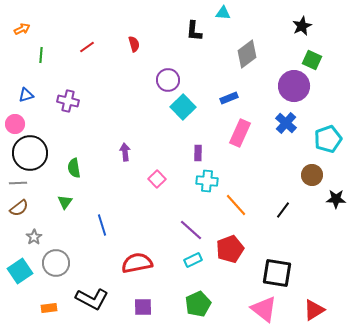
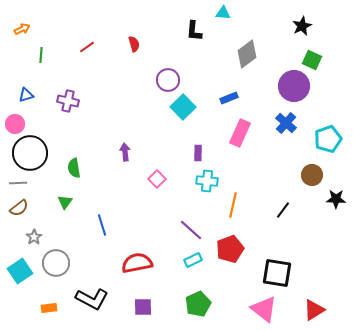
orange line at (236, 205): moved 3 px left; rotated 55 degrees clockwise
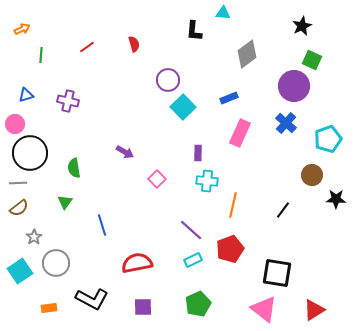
purple arrow at (125, 152): rotated 126 degrees clockwise
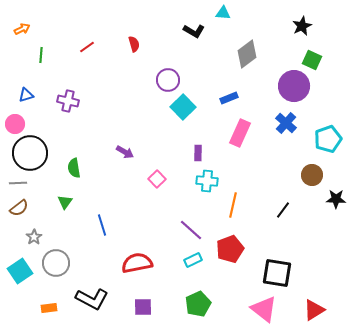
black L-shape at (194, 31): rotated 65 degrees counterclockwise
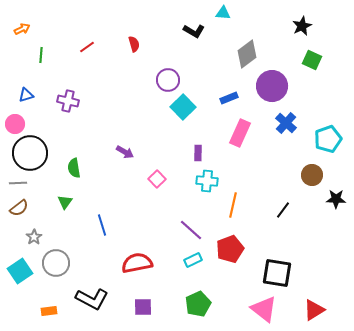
purple circle at (294, 86): moved 22 px left
orange rectangle at (49, 308): moved 3 px down
